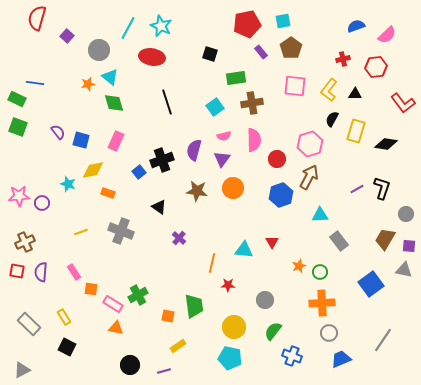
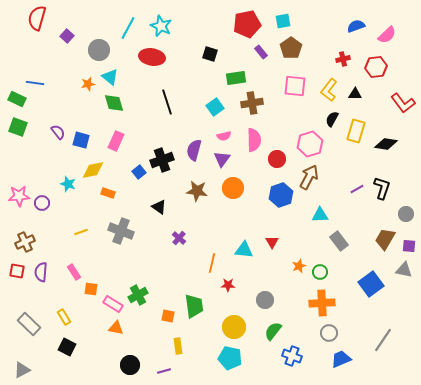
yellow rectangle at (178, 346): rotated 63 degrees counterclockwise
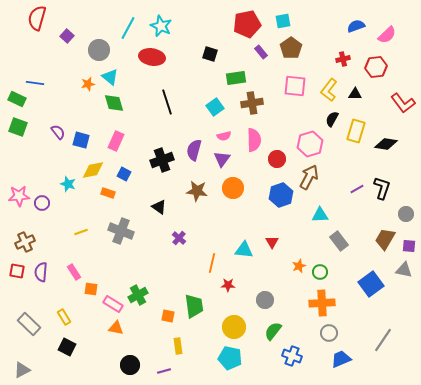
blue square at (139, 172): moved 15 px left, 2 px down; rotated 24 degrees counterclockwise
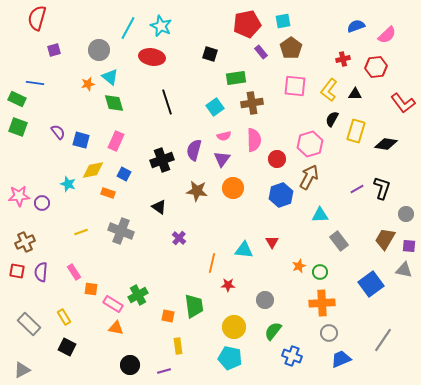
purple square at (67, 36): moved 13 px left, 14 px down; rotated 32 degrees clockwise
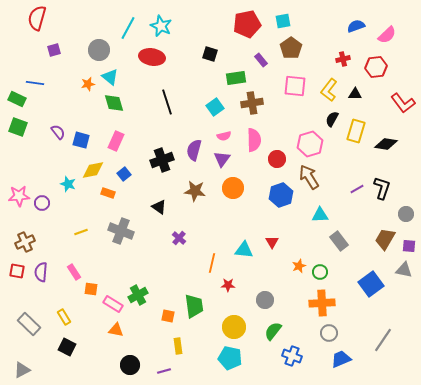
purple rectangle at (261, 52): moved 8 px down
blue square at (124, 174): rotated 24 degrees clockwise
brown arrow at (309, 177): rotated 60 degrees counterclockwise
brown star at (197, 191): moved 2 px left
orange triangle at (116, 328): moved 2 px down
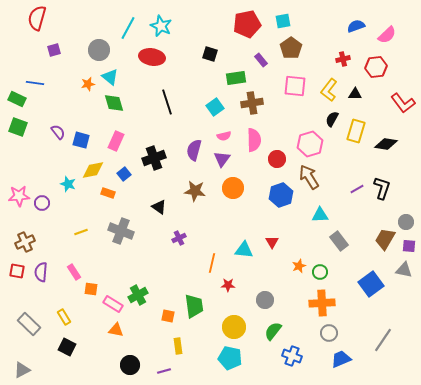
black cross at (162, 160): moved 8 px left, 2 px up
gray circle at (406, 214): moved 8 px down
purple cross at (179, 238): rotated 24 degrees clockwise
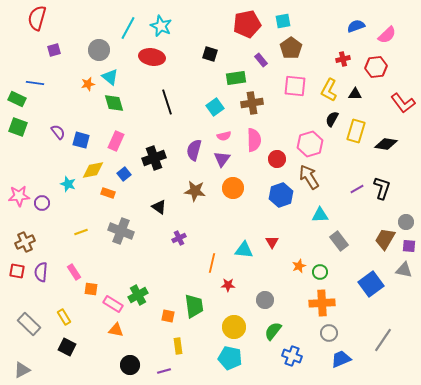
yellow L-shape at (329, 90): rotated 10 degrees counterclockwise
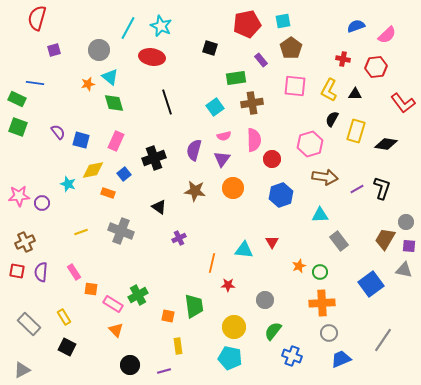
black square at (210, 54): moved 6 px up
red cross at (343, 59): rotated 24 degrees clockwise
red circle at (277, 159): moved 5 px left
brown arrow at (309, 177): moved 16 px right; rotated 130 degrees clockwise
orange triangle at (116, 330): rotated 35 degrees clockwise
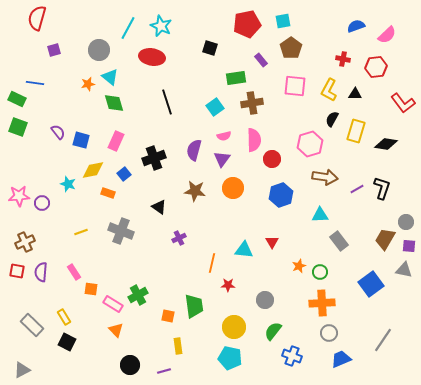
gray rectangle at (29, 324): moved 3 px right, 1 px down
black square at (67, 347): moved 5 px up
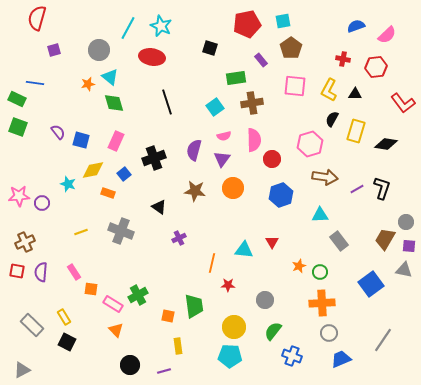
cyan pentagon at (230, 358): moved 2 px up; rotated 10 degrees counterclockwise
